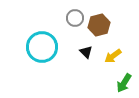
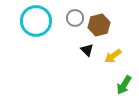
cyan circle: moved 6 px left, 26 px up
black triangle: moved 1 px right, 2 px up
green arrow: moved 2 px down
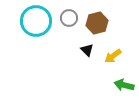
gray circle: moved 6 px left
brown hexagon: moved 2 px left, 2 px up
green arrow: rotated 72 degrees clockwise
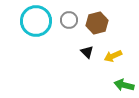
gray circle: moved 2 px down
black triangle: moved 2 px down
yellow arrow: rotated 12 degrees clockwise
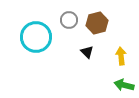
cyan circle: moved 16 px down
yellow arrow: moved 8 px right; rotated 108 degrees clockwise
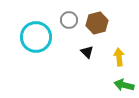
yellow arrow: moved 2 px left, 1 px down
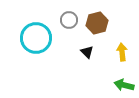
cyan circle: moved 1 px down
yellow arrow: moved 3 px right, 5 px up
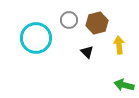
yellow arrow: moved 3 px left, 7 px up
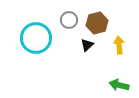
black triangle: moved 7 px up; rotated 32 degrees clockwise
green arrow: moved 5 px left
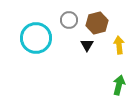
black triangle: rotated 16 degrees counterclockwise
green arrow: rotated 90 degrees clockwise
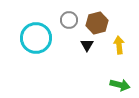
green arrow: moved 1 px right; rotated 90 degrees clockwise
